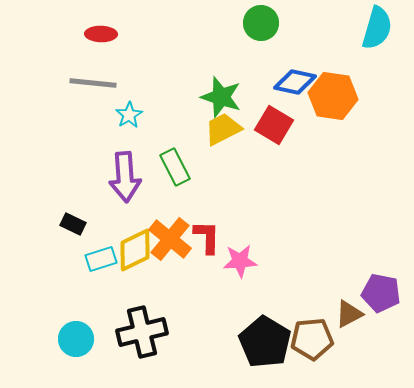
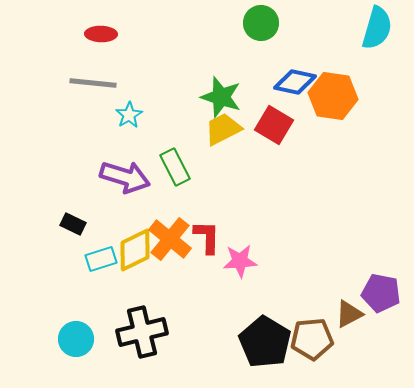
purple arrow: rotated 69 degrees counterclockwise
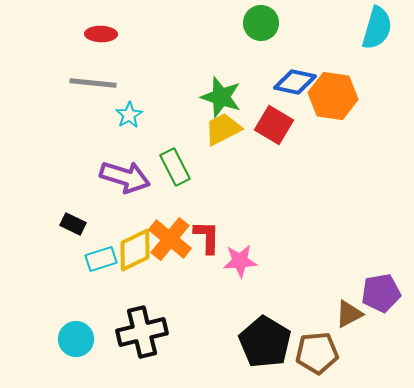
purple pentagon: rotated 21 degrees counterclockwise
brown pentagon: moved 5 px right, 14 px down
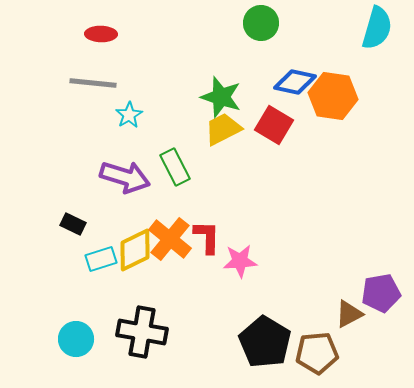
black cross: rotated 24 degrees clockwise
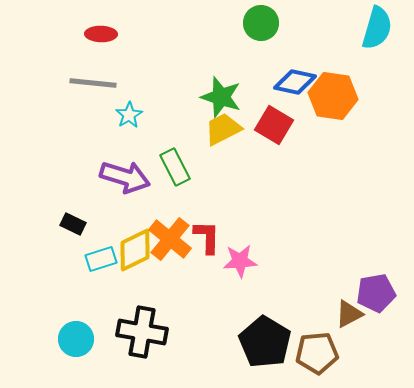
purple pentagon: moved 5 px left
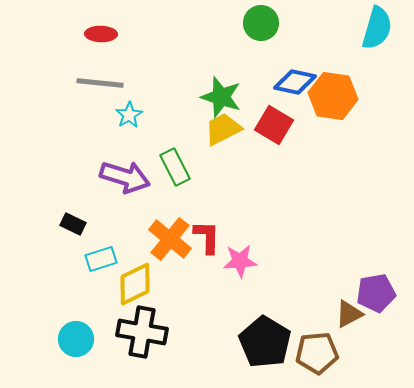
gray line: moved 7 px right
yellow diamond: moved 34 px down
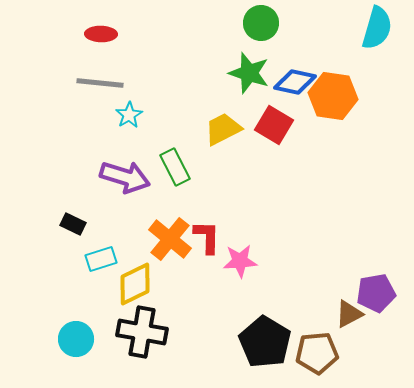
green star: moved 28 px right, 24 px up
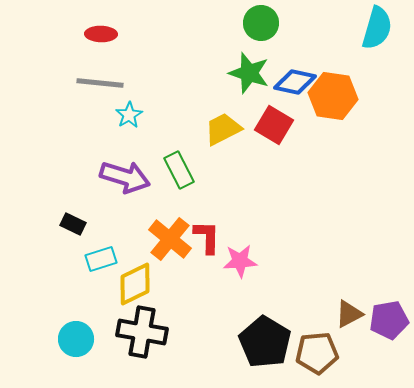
green rectangle: moved 4 px right, 3 px down
purple pentagon: moved 13 px right, 27 px down
